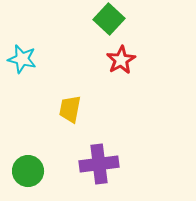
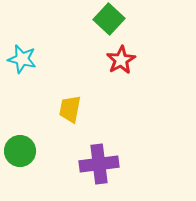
green circle: moved 8 px left, 20 px up
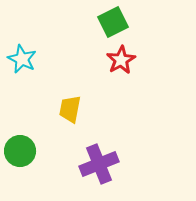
green square: moved 4 px right, 3 px down; rotated 20 degrees clockwise
cyan star: rotated 12 degrees clockwise
purple cross: rotated 15 degrees counterclockwise
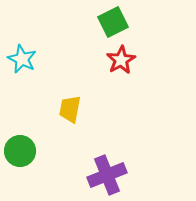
purple cross: moved 8 px right, 11 px down
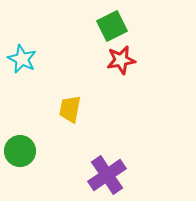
green square: moved 1 px left, 4 px down
red star: rotated 20 degrees clockwise
purple cross: rotated 12 degrees counterclockwise
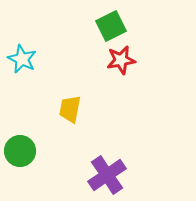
green square: moved 1 px left
